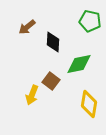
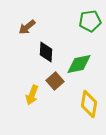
green pentagon: rotated 20 degrees counterclockwise
black diamond: moved 7 px left, 10 px down
brown square: moved 4 px right; rotated 12 degrees clockwise
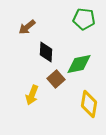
green pentagon: moved 6 px left, 2 px up; rotated 15 degrees clockwise
brown square: moved 1 px right, 2 px up
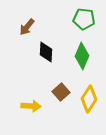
brown arrow: rotated 12 degrees counterclockwise
green diamond: moved 3 px right, 8 px up; rotated 56 degrees counterclockwise
brown square: moved 5 px right, 13 px down
yellow arrow: moved 1 px left, 11 px down; rotated 108 degrees counterclockwise
yellow diamond: moved 5 px up; rotated 24 degrees clockwise
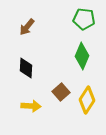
black diamond: moved 20 px left, 16 px down
yellow diamond: moved 2 px left, 1 px down
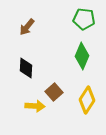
brown square: moved 7 px left
yellow arrow: moved 4 px right
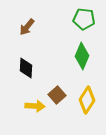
brown square: moved 3 px right, 3 px down
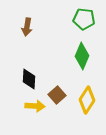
brown arrow: rotated 30 degrees counterclockwise
black diamond: moved 3 px right, 11 px down
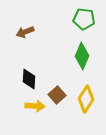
brown arrow: moved 2 px left, 5 px down; rotated 60 degrees clockwise
yellow diamond: moved 1 px left, 1 px up
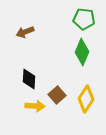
green diamond: moved 4 px up
